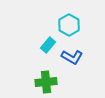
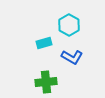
cyan rectangle: moved 4 px left, 2 px up; rotated 35 degrees clockwise
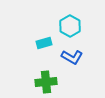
cyan hexagon: moved 1 px right, 1 px down
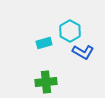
cyan hexagon: moved 5 px down
blue L-shape: moved 11 px right, 5 px up
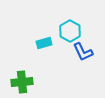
blue L-shape: rotated 35 degrees clockwise
green cross: moved 24 px left
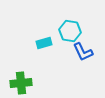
cyan hexagon: rotated 20 degrees counterclockwise
green cross: moved 1 px left, 1 px down
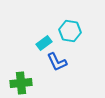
cyan rectangle: rotated 21 degrees counterclockwise
blue L-shape: moved 26 px left, 10 px down
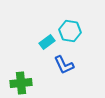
cyan rectangle: moved 3 px right, 1 px up
blue L-shape: moved 7 px right, 3 px down
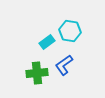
blue L-shape: rotated 80 degrees clockwise
green cross: moved 16 px right, 10 px up
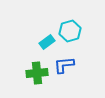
cyan hexagon: rotated 25 degrees counterclockwise
blue L-shape: rotated 30 degrees clockwise
